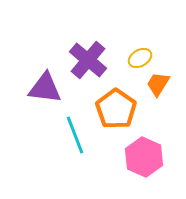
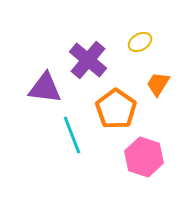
yellow ellipse: moved 16 px up
cyan line: moved 3 px left
pink hexagon: rotated 6 degrees counterclockwise
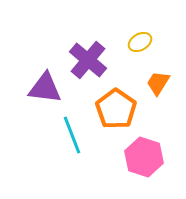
orange trapezoid: moved 1 px up
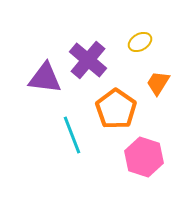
purple triangle: moved 10 px up
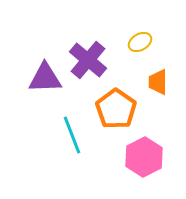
purple triangle: rotated 9 degrees counterclockwise
orange trapezoid: moved 1 px up; rotated 32 degrees counterclockwise
pink hexagon: rotated 15 degrees clockwise
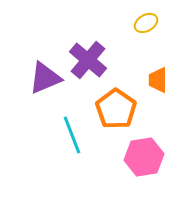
yellow ellipse: moved 6 px right, 19 px up
purple triangle: rotated 21 degrees counterclockwise
orange trapezoid: moved 2 px up
pink hexagon: rotated 18 degrees clockwise
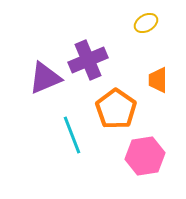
purple cross: rotated 27 degrees clockwise
pink hexagon: moved 1 px right, 1 px up
